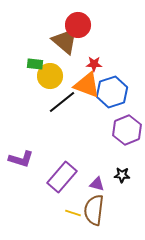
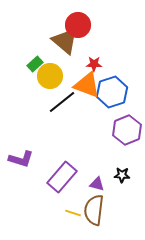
green rectangle: rotated 49 degrees counterclockwise
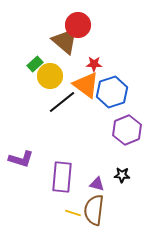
orange triangle: moved 1 px left; rotated 16 degrees clockwise
purple rectangle: rotated 36 degrees counterclockwise
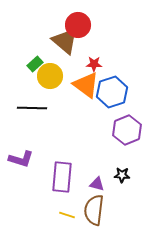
black line: moved 30 px left, 6 px down; rotated 40 degrees clockwise
yellow line: moved 6 px left, 2 px down
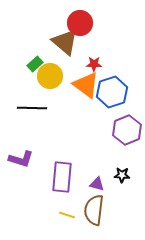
red circle: moved 2 px right, 2 px up
brown triangle: moved 1 px down
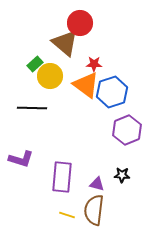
brown triangle: moved 1 px down
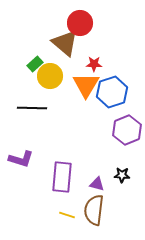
orange triangle: rotated 24 degrees clockwise
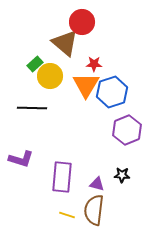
red circle: moved 2 px right, 1 px up
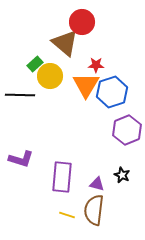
red star: moved 2 px right, 1 px down
black line: moved 12 px left, 13 px up
black star: rotated 21 degrees clockwise
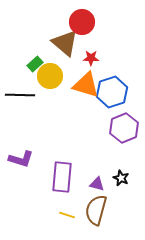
red star: moved 5 px left, 7 px up
orange triangle: rotated 44 degrees counterclockwise
purple hexagon: moved 3 px left, 2 px up
black star: moved 1 px left, 3 px down
brown semicircle: moved 2 px right; rotated 8 degrees clockwise
